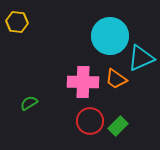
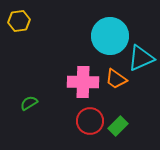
yellow hexagon: moved 2 px right, 1 px up; rotated 15 degrees counterclockwise
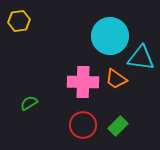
cyan triangle: rotated 32 degrees clockwise
red circle: moved 7 px left, 4 px down
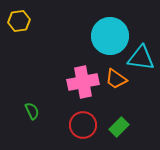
pink cross: rotated 12 degrees counterclockwise
green semicircle: moved 3 px right, 8 px down; rotated 96 degrees clockwise
green rectangle: moved 1 px right, 1 px down
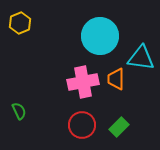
yellow hexagon: moved 1 px right, 2 px down; rotated 15 degrees counterclockwise
cyan circle: moved 10 px left
orange trapezoid: rotated 55 degrees clockwise
green semicircle: moved 13 px left
red circle: moved 1 px left
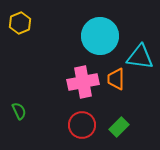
cyan triangle: moved 1 px left, 1 px up
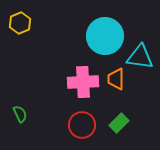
cyan circle: moved 5 px right
pink cross: rotated 8 degrees clockwise
green semicircle: moved 1 px right, 3 px down
green rectangle: moved 4 px up
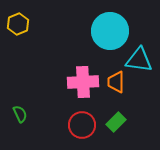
yellow hexagon: moved 2 px left, 1 px down
cyan circle: moved 5 px right, 5 px up
cyan triangle: moved 1 px left, 3 px down
orange trapezoid: moved 3 px down
green rectangle: moved 3 px left, 1 px up
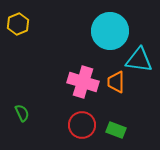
pink cross: rotated 20 degrees clockwise
green semicircle: moved 2 px right, 1 px up
green rectangle: moved 8 px down; rotated 66 degrees clockwise
